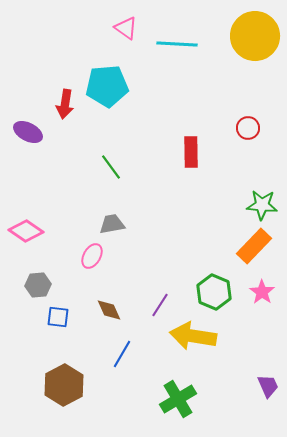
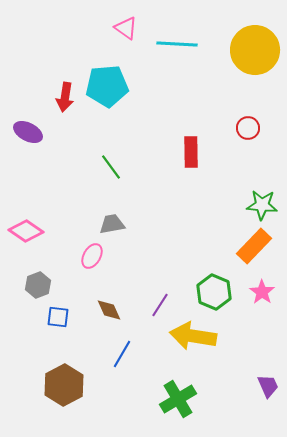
yellow circle: moved 14 px down
red arrow: moved 7 px up
gray hexagon: rotated 15 degrees counterclockwise
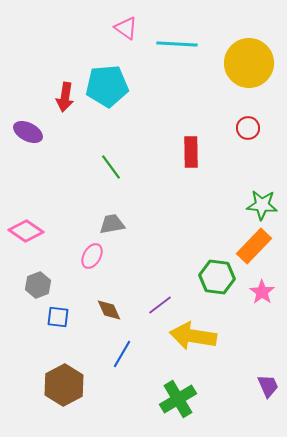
yellow circle: moved 6 px left, 13 px down
green hexagon: moved 3 px right, 15 px up; rotated 16 degrees counterclockwise
purple line: rotated 20 degrees clockwise
